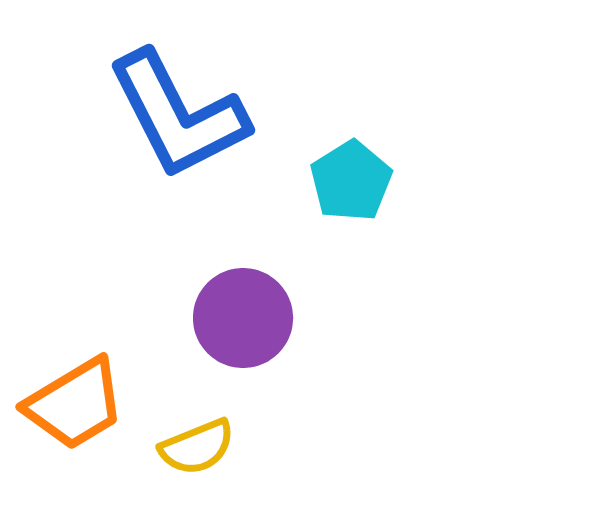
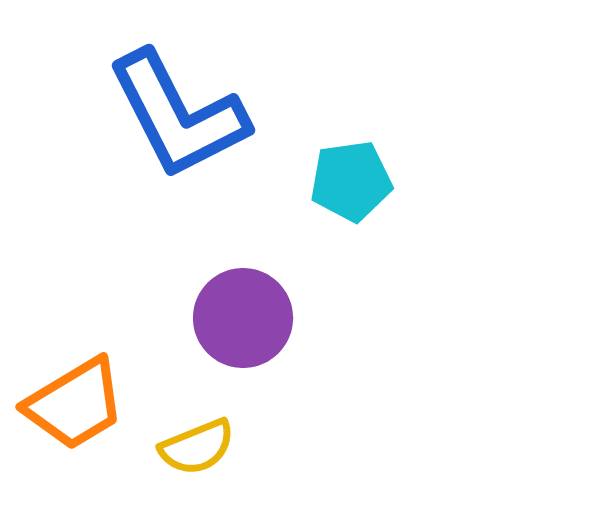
cyan pentagon: rotated 24 degrees clockwise
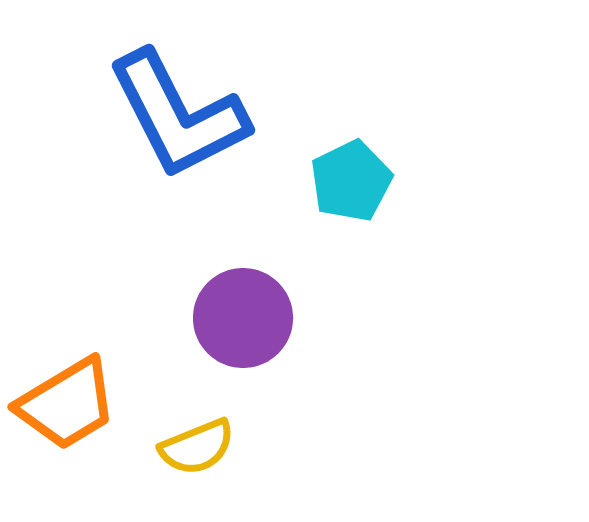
cyan pentagon: rotated 18 degrees counterclockwise
orange trapezoid: moved 8 px left
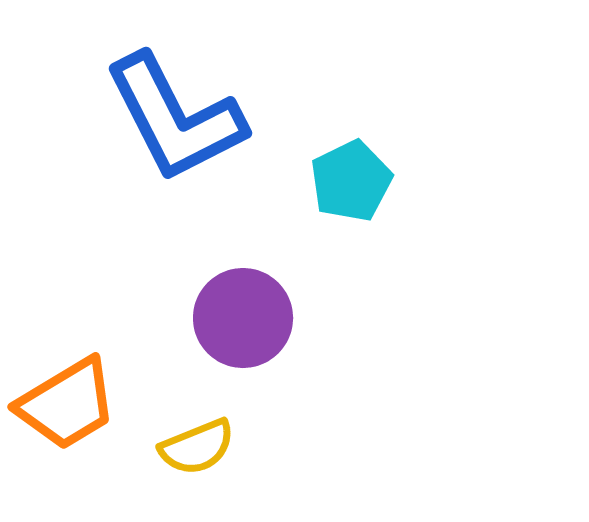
blue L-shape: moved 3 px left, 3 px down
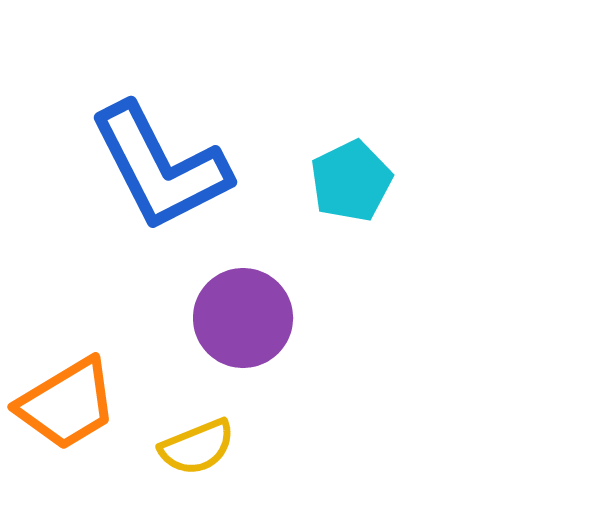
blue L-shape: moved 15 px left, 49 px down
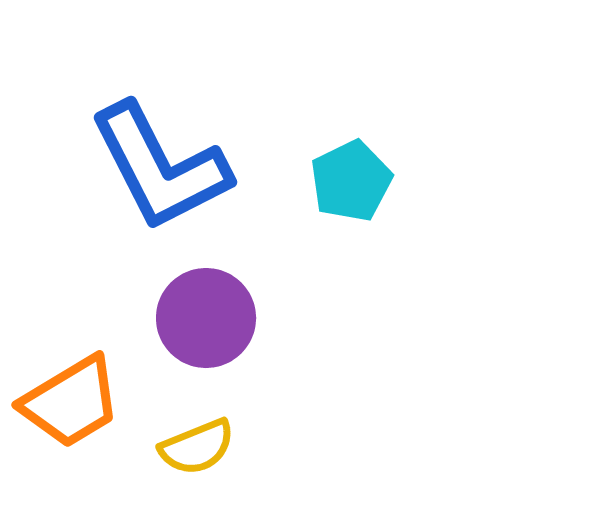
purple circle: moved 37 px left
orange trapezoid: moved 4 px right, 2 px up
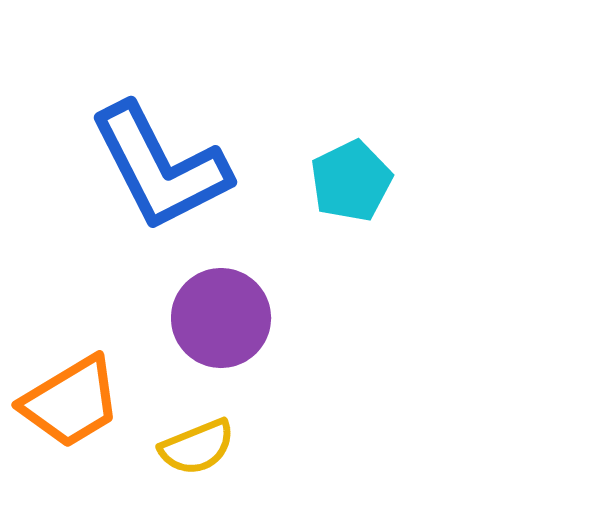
purple circle: moved 15 px right
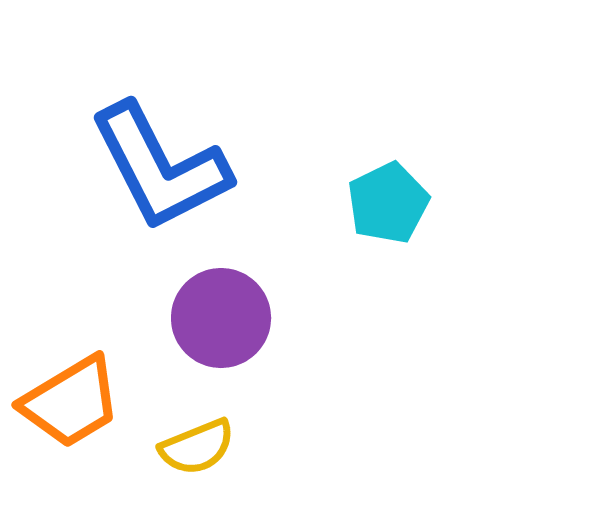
cyan pentagon: moved 37 px right, 22 px down
